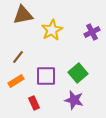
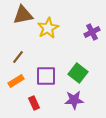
yellow star: moved 4 px left, 2 px up
green square: rotated 12 degrees counterclockwise
purple star: rotated 18 degrees counterclockwise
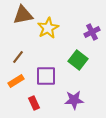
green square: moved 13 px up
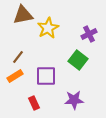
purple cross: moved 3 px left, 2 px down
orange rectangle: moved 1 px left, 5 px up
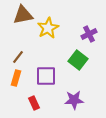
orange rectangle: moved 1 px right, 2 px down; rotated 42 degrees counterclockwise
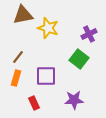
yellow star: rotated 25 degrees counterclockwise
green square: moved 1 px right, 1 px up
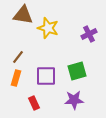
brown triangle: rotated 20 degrees clockwise
green square: moved 2 px left, 12 px down; rotated 36 degrees clockwise
